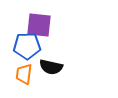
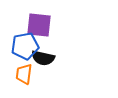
blue pentagon: moved 2 px left; rotated 8 degrees counterclockwise
black semicircle: moved 8 px left, 9 px up
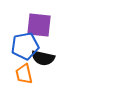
orange trapezoid: rotated 20 degrees counterclockwise
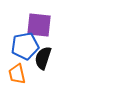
black semicircle: rotated 95 degrees clockwise
orange trapezoid: moved 7 px left
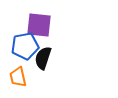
orange trapezoid: moved 1 px right, 3 px down
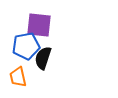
blue pentagon: moved 1 px right
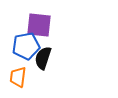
orange trapezoid: rotated 20 degrees clockwise
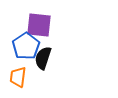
blue pentagon: rotated 24 degrees counterclockwise
